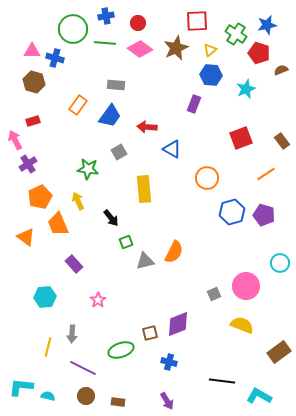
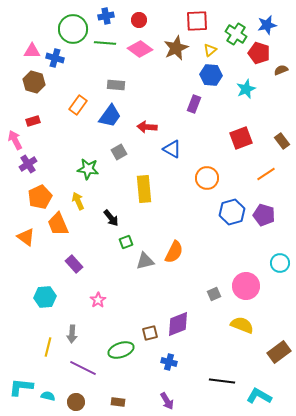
red circle at (138, 23): moved 1 px right, 3 px up
brown circle at (86, 396): moved 10 px left, 6 px down
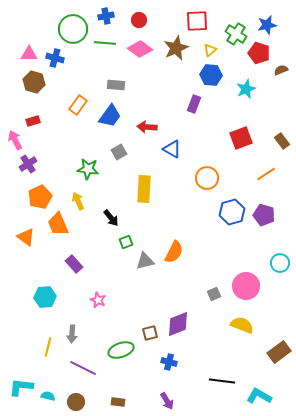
pink triangle at (32, 51): moved 3 px left, 3 px down
yellow rectangle at (144, 189): rotated 8 degrees clockwise
pink star at (98, 300): rotated 14 degrees counterclockwise
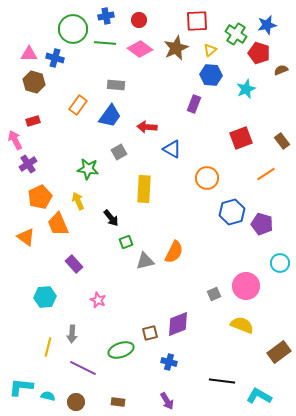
purple pentagon at (264, 215): moved 2 px left, 9 px down
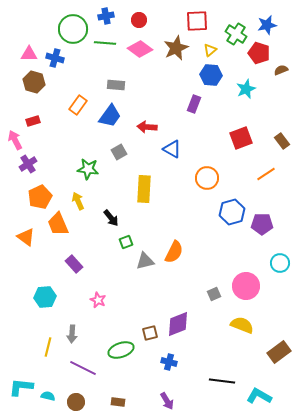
purple pentagon at (262, 224): rotated 15 degrees counterclockwise
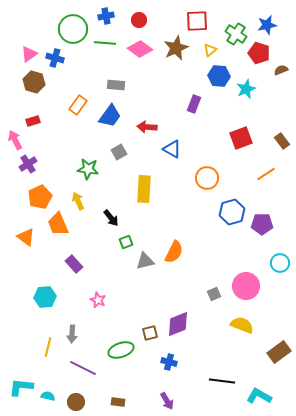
pink triangle at (29, 54): rotated 36 degrees counterclockwise
blue hexagon at (211, 75): moved 8 px right, 1 px down
